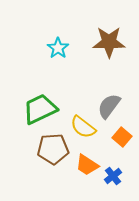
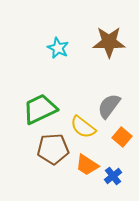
cyan star: rotated 10 degrees counterclockwise
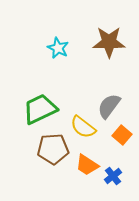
orange square: moved 2 px up
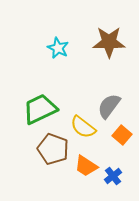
brown pentagon: rotated 24 degrees clockwise
orange trapezoid: moved 1 px left, 1 px down
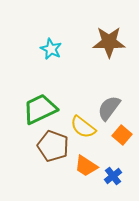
cyan star: moved 7 px left, 1 px down
gray semicircle: moved 2 px down
brown pentagon: moved 3 px up
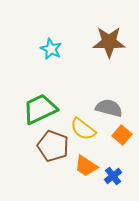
gray semicircle: rotated 68 degrees clockwise
yellow semicircle: moved 2 px down
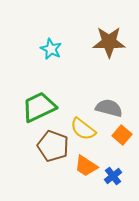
green trapezoid: moved 1 px left, 2 px up
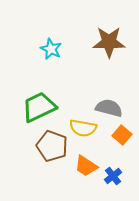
yellow semicircle: moved 1 px up; rotated 28 degrees counterclockwise
brown pentagon: moved 1 px left
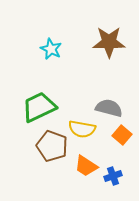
yellow semicircle: moved 1 px left, 1 px down
blue cross: rotated 18 degrees clockwise
